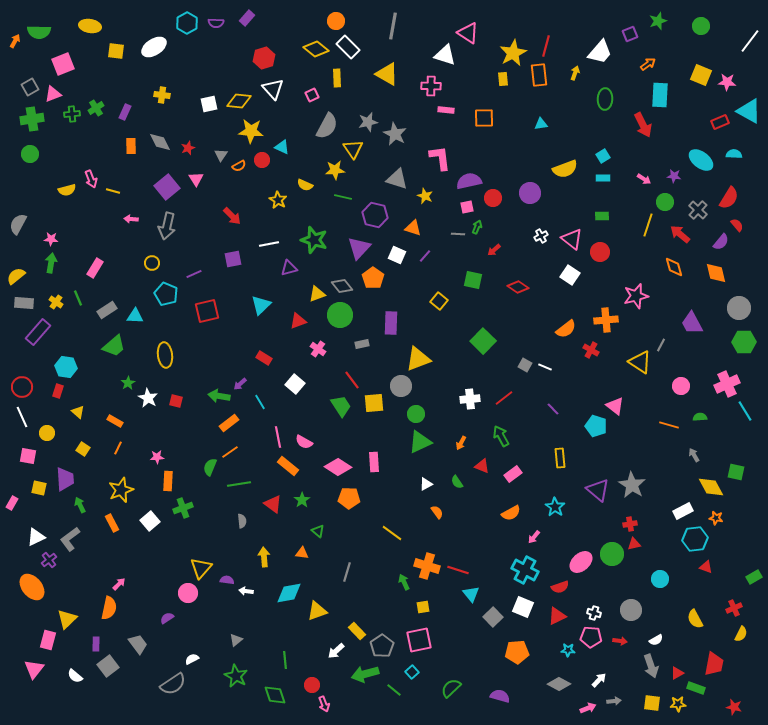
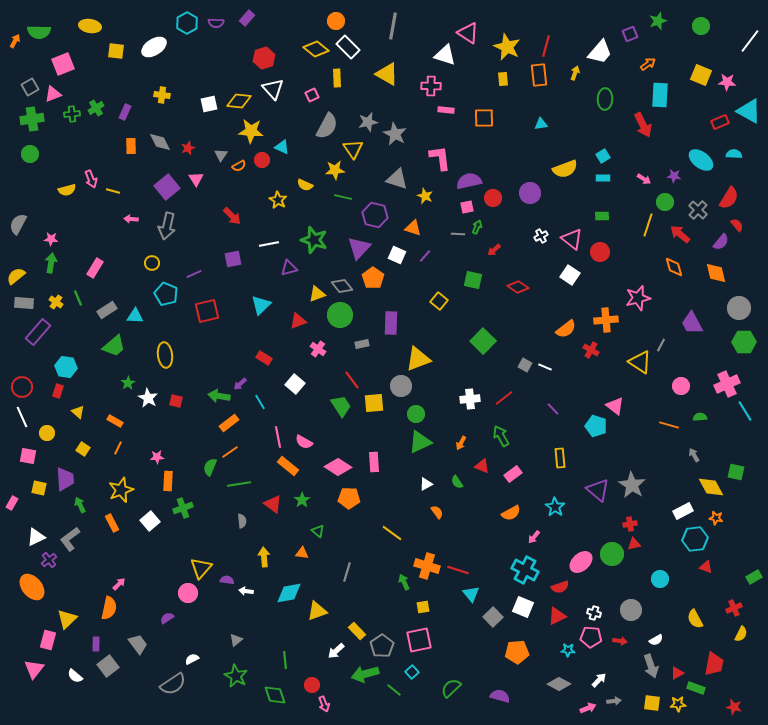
yellow star at (513, 53): moved 6 px left, 6 px up; rotated 20 degrees counterclockwise
pink star at (636, 296): moved 2 px right, 2 px down
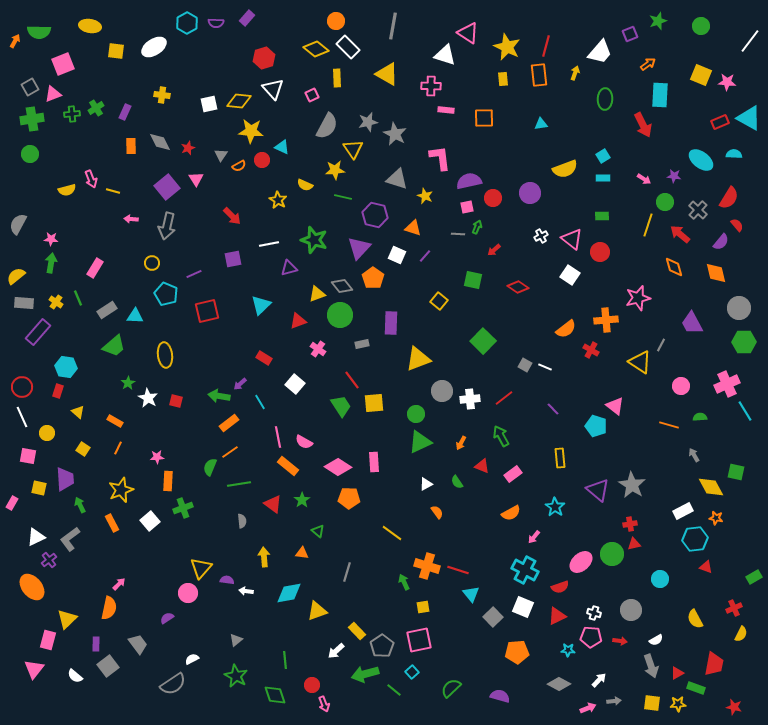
cyan triangle at (749, 111): moved 7 px down
gray circle at (401, 386): moved 41 px right, 5 px down
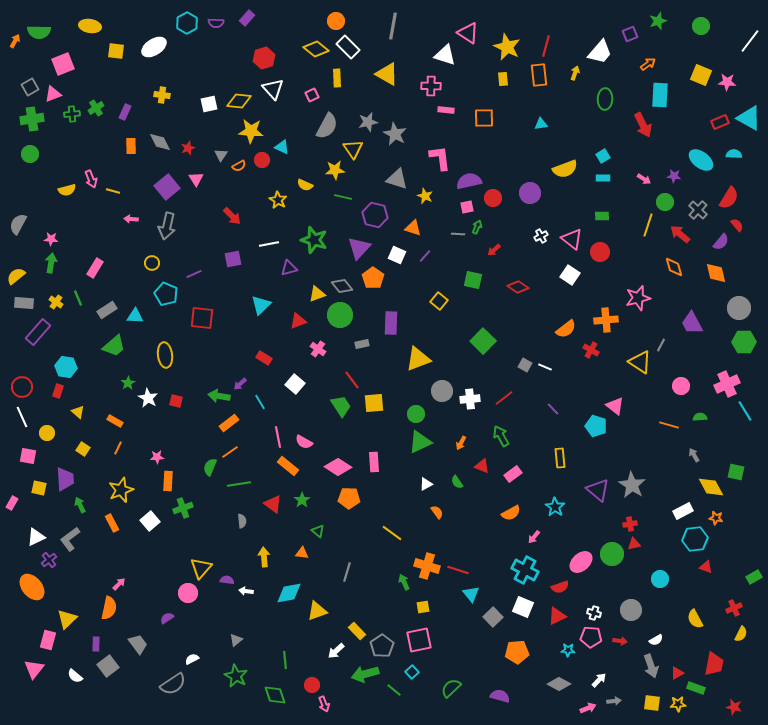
red square at (207, 311): moved 5 px left, 7 px down; rotated 20 degrees clockwise
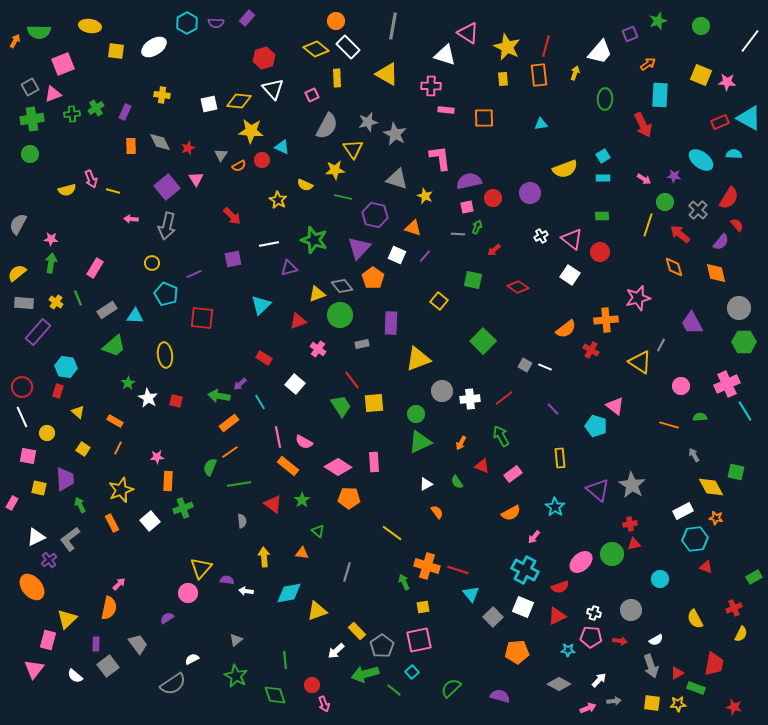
yellow semicircle at (16, 276): moved 1 px right, 3 px up
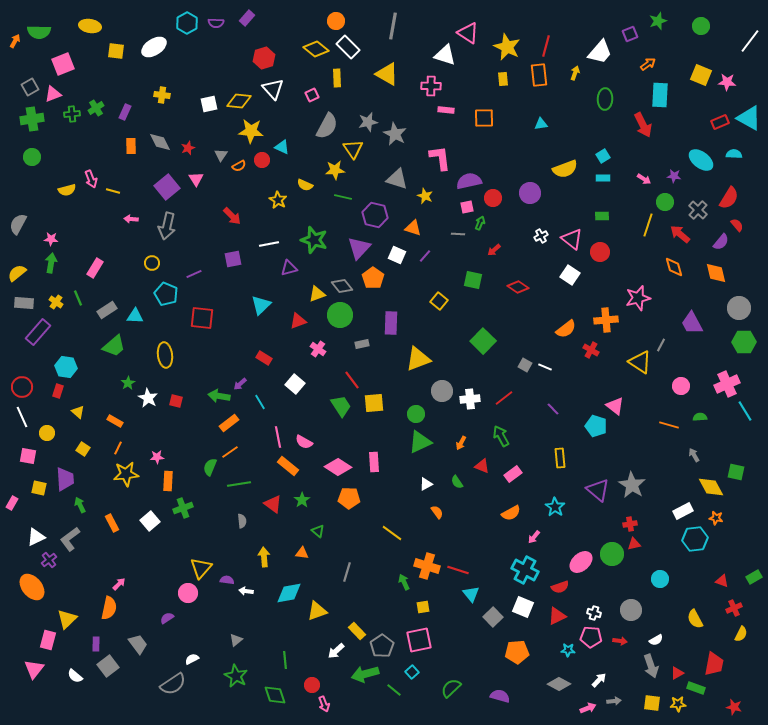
green circle at (30, 154): moved 2 px right, 3 px down
green arrow at (477, 227): moved 3 px right, 4 px up
yellow star at (121, 490): moved 5 px right, 16 px up; rotated 15 degrees clockwise
red triangle at (706, 567): moved 16 px right, 14 px down
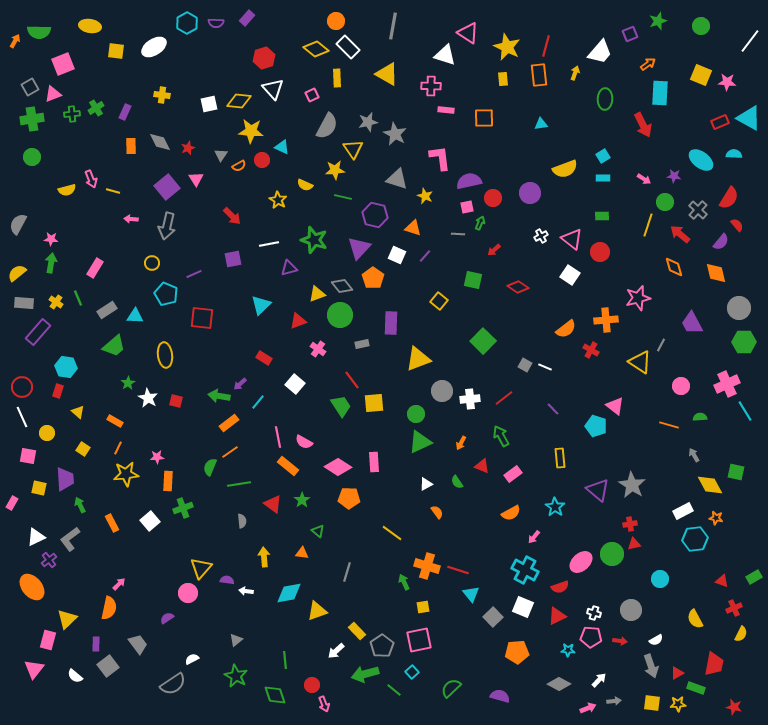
cyan rectangle at (660, 95): moved 2 px up
cyan line at (260, 402): moved 2 px left; rotated 70 degrees clockwise
yellow diamond at (711, 487): moved 1 px left, 2 px up
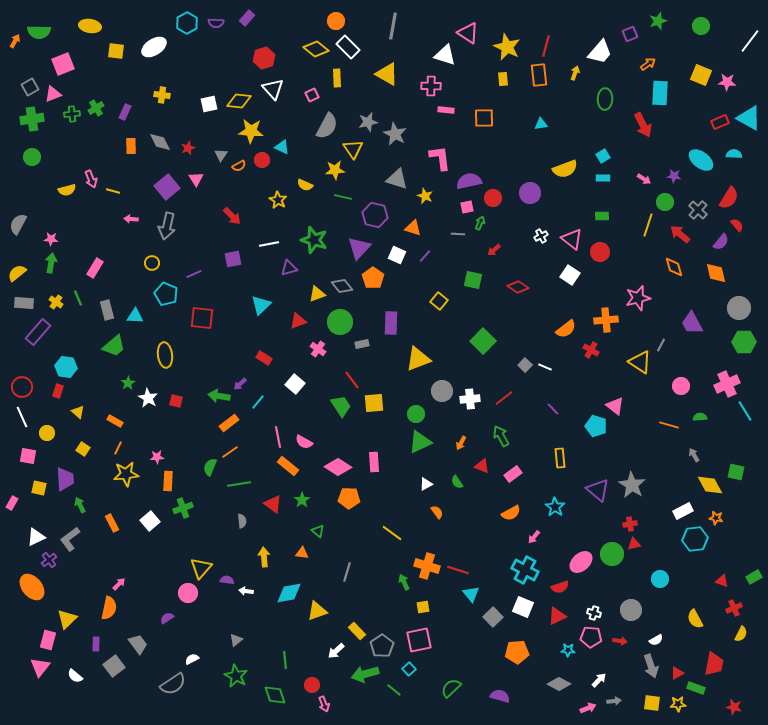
gray rectangle at (107, 310): rotated 72 degrees counterclockwise
green circle at (340, 315): moved 7 px down
gray square at (525, 365): rotated 16 degrees clockwise
gray square at (108, 666): moved 6 px right
pink triangle at (34, 669): moved 6 px right, 2 px up
cyan square at (412, 672): moved 3 px left, 3 px up
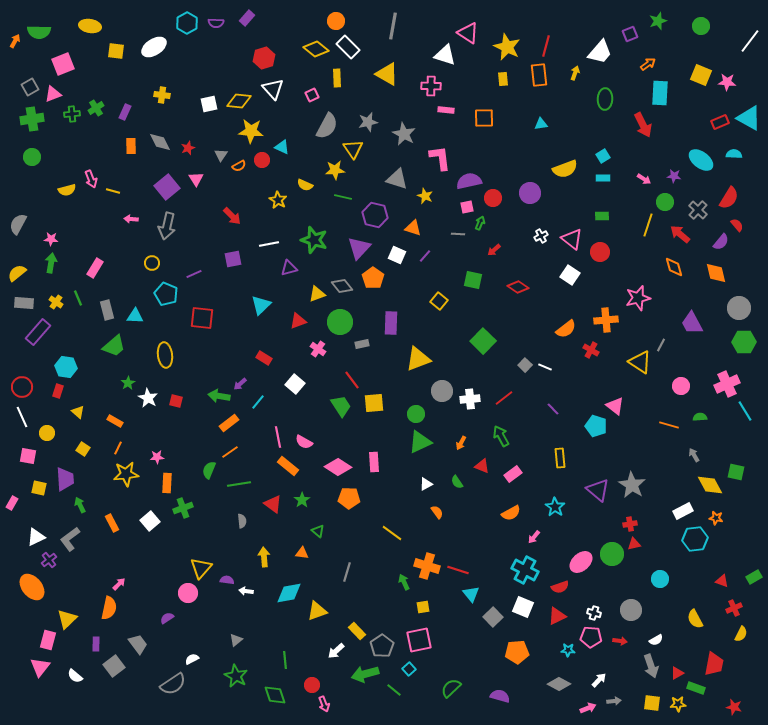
gray star at (395, 134): moved 9 px right
green semicircle at (210, 467): moved 1 px left, 3 px down
orange rectangle at (168, 481): moved 1 px left, 2 px down
